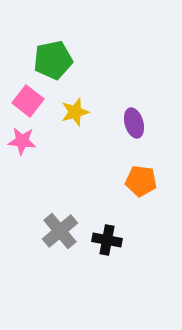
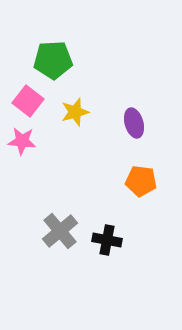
green pentagon: rotated 9 degrees clockwise
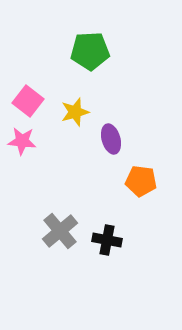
green pentagon: moved 37 px right, 9 px up
purple ellipse: moved 23 px left, 16 px down
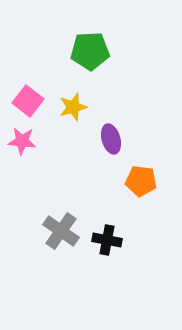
yellow star: moved 2 px left, 5 px up
gray cross: moved 1 px right; rotated 15 degrees counterclockwise
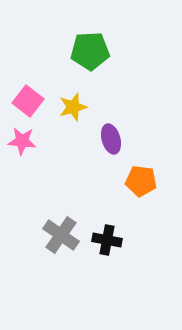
gray cross: moved 4 px down
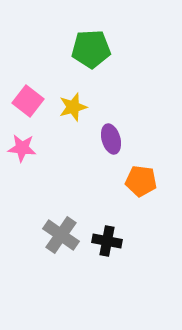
green pentagon: moved 1 px right, 2 px up
pink star: moved 7 px down
black cross: moved 1 px down
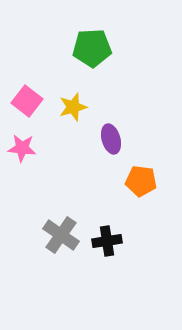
green pentagon: moved 1 px right, 1 px up
pink square: moved 1 px left
black cross: rotated 20 degrees counterclockwise
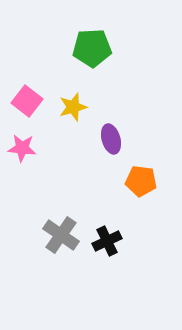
black cross: rotated 16 degrees counterclockwise
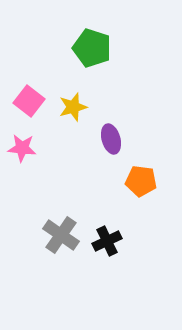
green pentagon: rotated 21 degrees clockwise
pink square: moved 2 px right
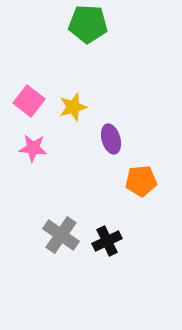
green pentagon: moved 4 px left, 24 px up; rotated 15 degrees counterclockwise
pink star: moved 11 px right
orange pentagon: rotated 12 degrees counterclockwise
